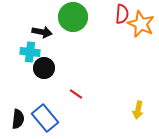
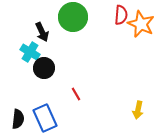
red semicircle: moved 1 px left, 1 px down
black arrow: rotated 54 degrees clockwise
cyan cross: rotated 24 degrees clockwise
red line: rotated 24 degrees clockwise
blue rectangle: rotated 16 degrees clockwise
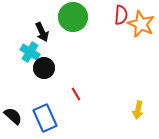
black semicircle: moved 5 px left, 3 px up; rotated 54 degrees counterclockwise
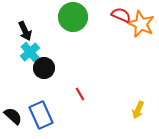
red semicircle: rotated 72 degrees counterclockwise
black arrow: moved 17 px left, 1 px up
cyan cross: rotated 18 degrees clockwise
red line: moved 4 px right
yellow arrow: rotated 12 degrees clockwise
blue rectangle: moved 4 px left, 3 px up
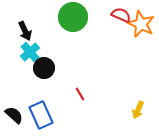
black semicircle: moved 1 px right, 1 px up
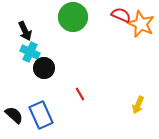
cyan cross: rotated 24 degrees counterclockwise
yellow arrow: moved 5 px up
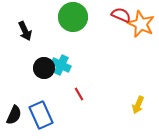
cyan cross: moved 31 px right, 13 px down
red line: moved 1 px left
black semicircle: rotated 72 degrees clockwise
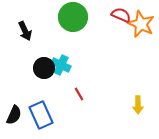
yellow arrow: rotated 24 degrees counterclockwise
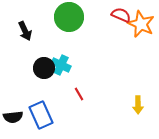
green circle: moved 4 px left
black semicircle: moved 1 px left, 2 px down; rotated 60 degrees clockwise
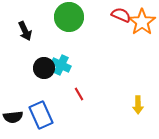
orange star: moved 1 px right, 2 px up; rotated 12 degrees clockwise
